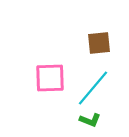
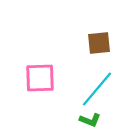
pink square: moved 10 px left
cyan line: moved 4 px right, 1 px down
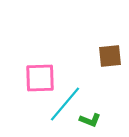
brown square: moved 11 px right, 13 px down
cyan line: moved 32 px left, 15 px down
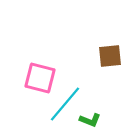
pink square: rotated 16 degrees clockwise
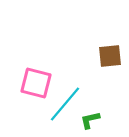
pink square: moved 4 px left, 5 px down
green L-shape: rotated 145 degrees clockwise
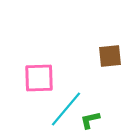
pink square: moved 3 px right, 5 px up; rotated 16 degrees counterclockwise
cyan line: moved 1 px right, 5 px down
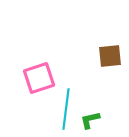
pink square: rotated 16 degrees counterclockwise
cyan line: rotated 33 degrees counterclockwise
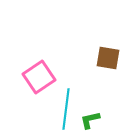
brown square: moved 2 px left, 2 px down; rotated 15 degrees clockwise
pink square: moved 1 px up; rotated 16 degrees counterclockwise
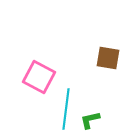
pink square: rotated 28 degrees counterclockwise
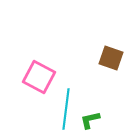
brown square: moved 3 px right; rotated 10 degrees clockwise
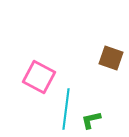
green L-shape: moved 1 px right
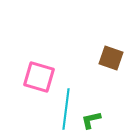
pink square: rotated 12 degrees counterclockwise
